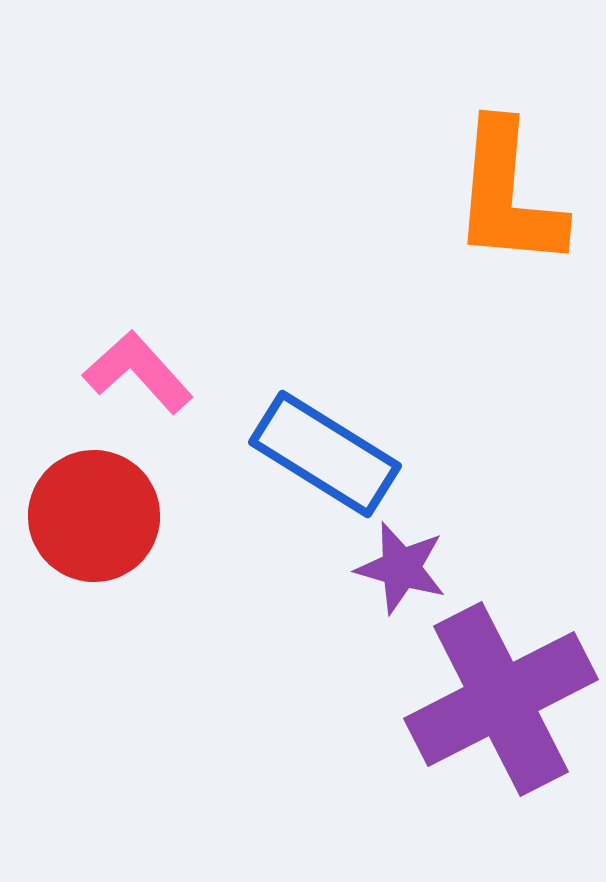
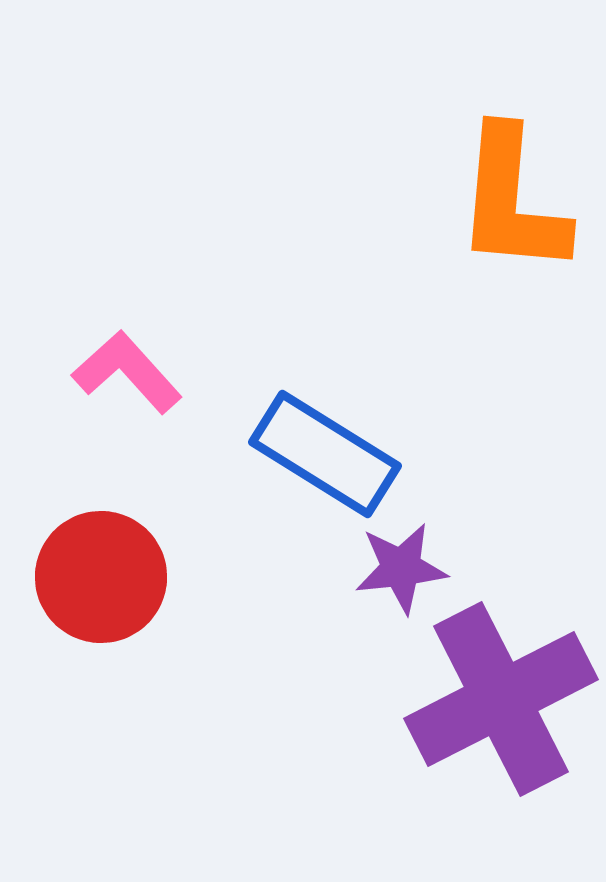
orange L-shape: moved 4 px right, 6 px down
pink L-shape: moved 11 px left
red circle: moved 7 px right, 61 px down
purple star: rotated 22 degrees counterclockwise
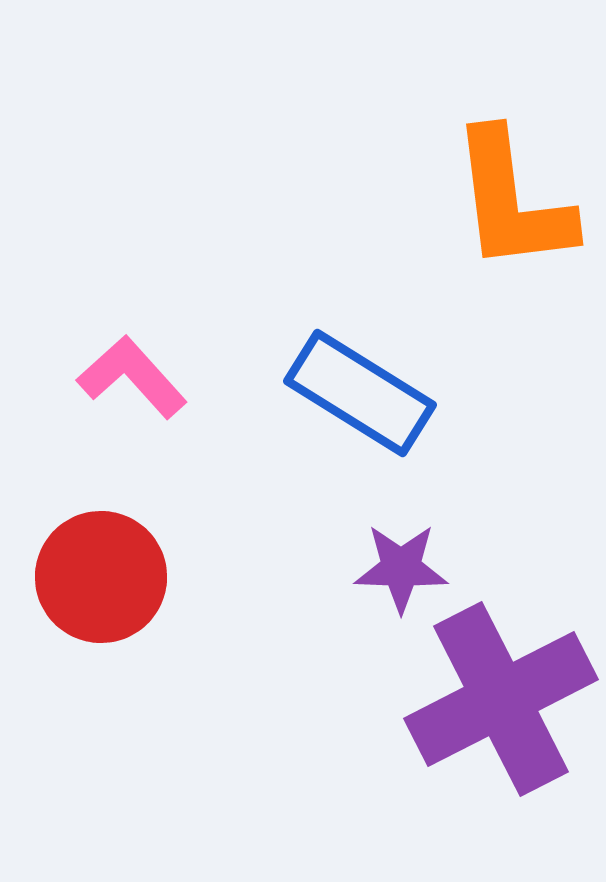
orange L-shape: rotated 12 degrees counterclockwise
pink L-shape: moved 5 px right, 5 px down
blue rectangle: moved 35 px right, 61 px up
purple star: rotated 8 degrees clockwise
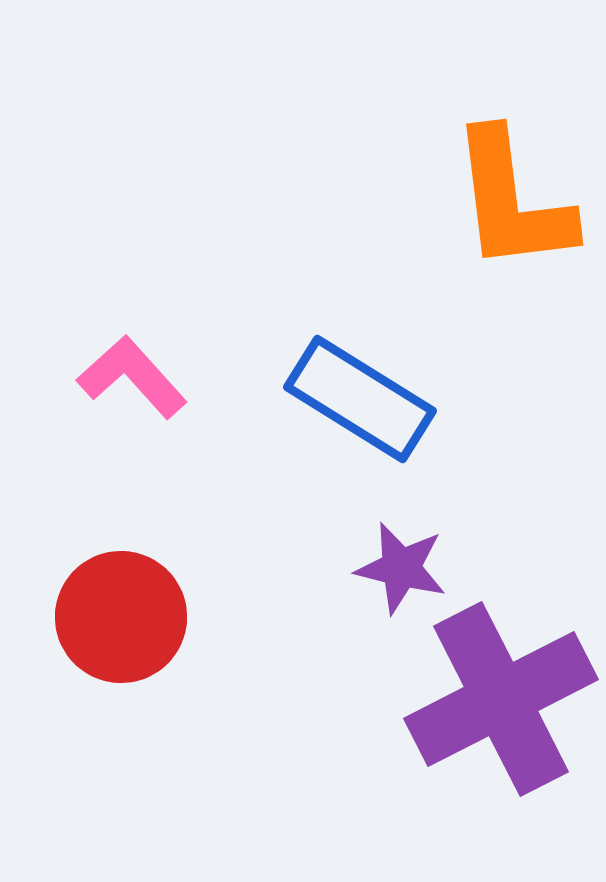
blue rectangle: moved 6 px down
purple star: rotated 12 degrees clockwise
red circle: moved 20 px right, 40 px down
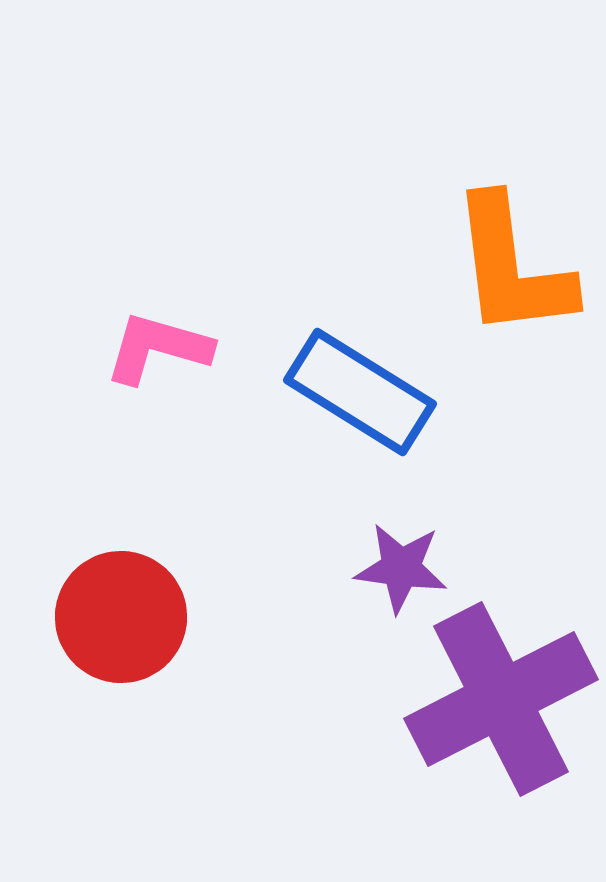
orange L-shape: moved 66 px down
pink L-shape: moved 26 px right, 29 px up; rotated 32 degrees counterclockwise
blue rectangle: moved 7 px up
purple star: rotated 6 degrees counterclockwise
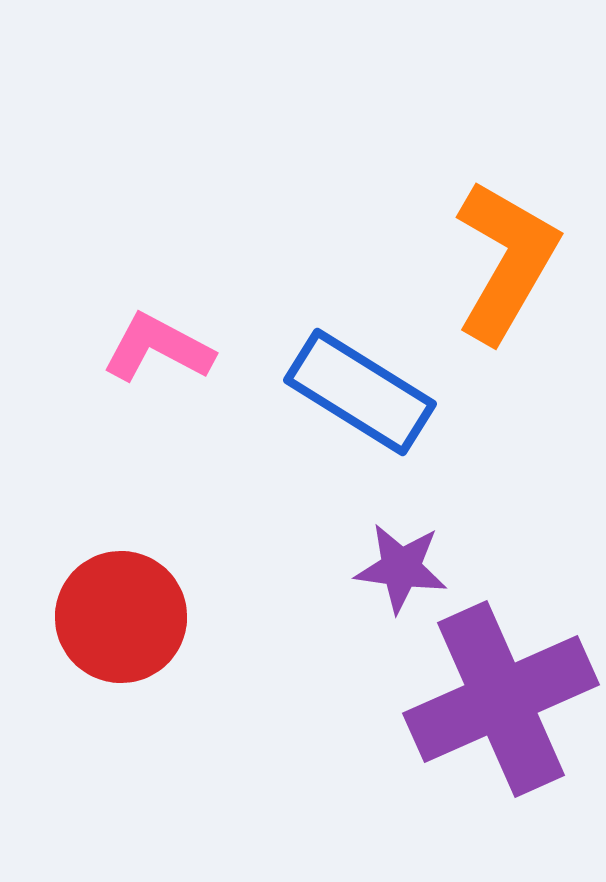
orange L-shape: moved 6 px left, 6 px up; rotated 143 degrees counterclockwise
pink L-shape: rotated 12 degrees clockwise
purple cross: rotated 3 degrees clockwise
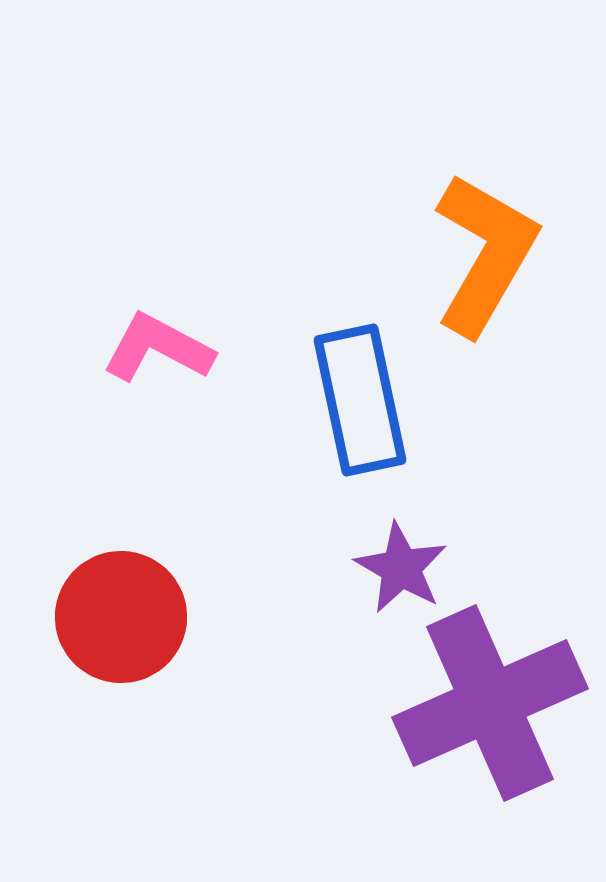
orange L-shape: moved 21 px left, 7 px up
blue rectangle: moved 8 px down; rotated 46 degrees clockwise
purple star: rotated 22 degrees clockwise
purple cross: moved 11 px left, 4 px down
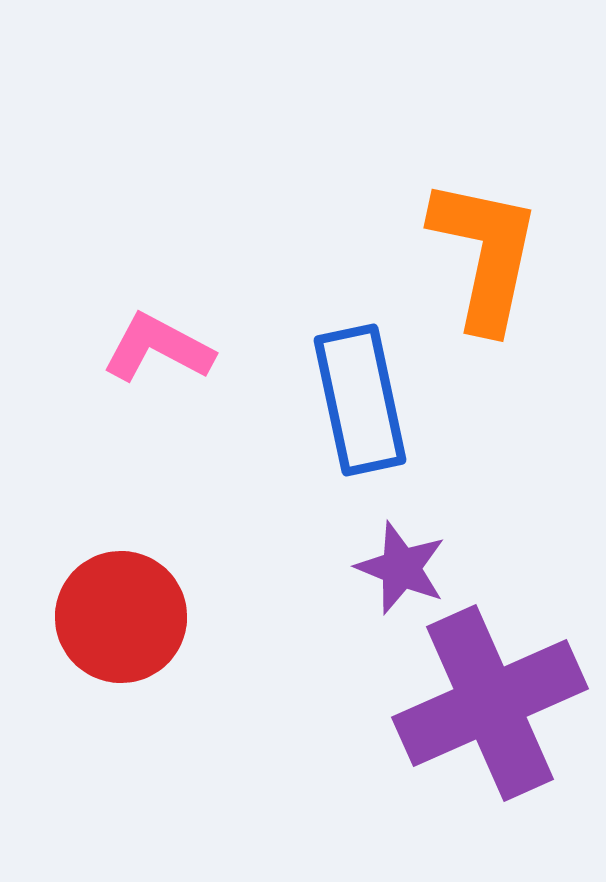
orange L-shape: rotated 18 degrees counterclockwise
purple star: rotated 8 degrees counterclockwise
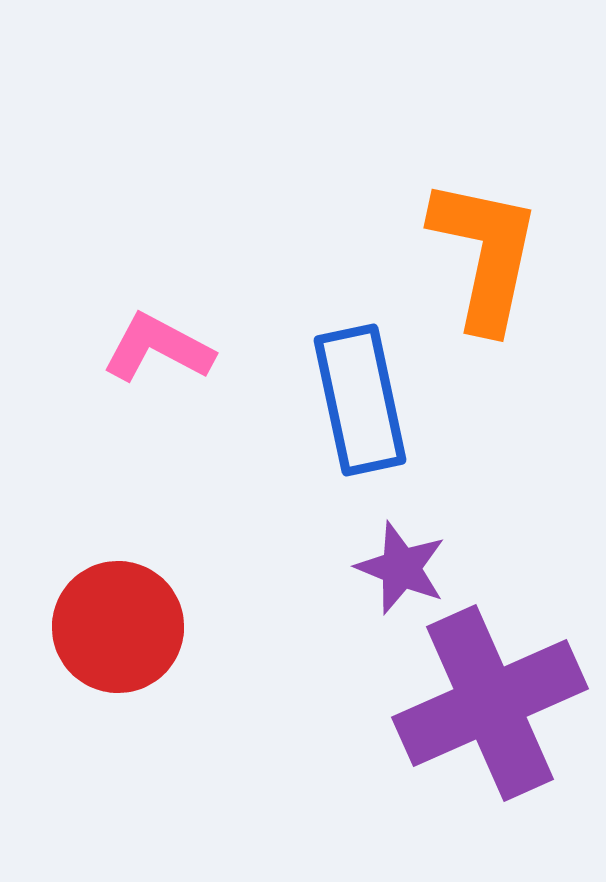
red circle: moved 3 px left, 10 px down
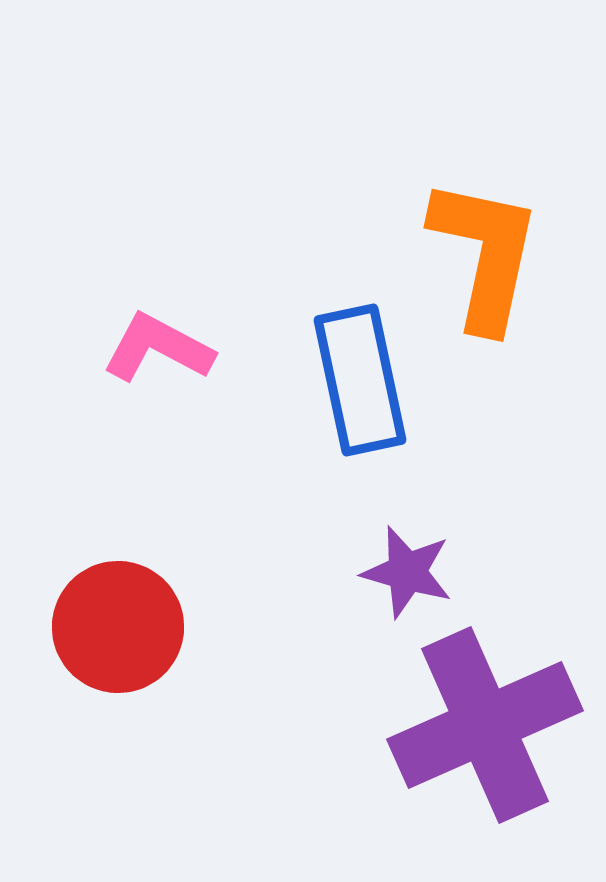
blue rectangle: moved 20 px up
purple star: moved 6 px right, 4 px down; rotated 6 degrees counterclockwise
purple cross: moved 5 px left, 22 px down
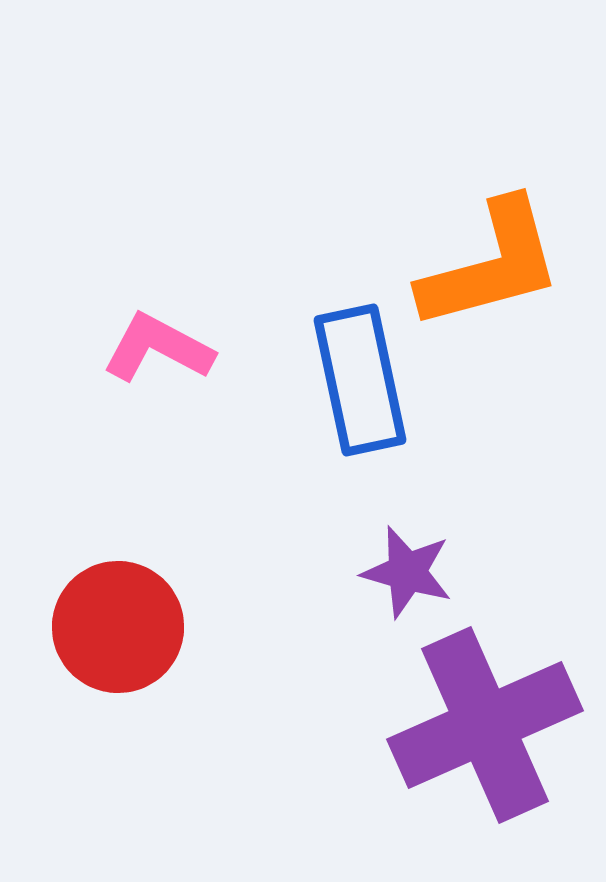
orange L-shape: moved 6 px right, 11 px down; rotated 63 degrees clockwise
